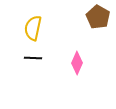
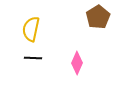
brown pentagon: rotated 10 degrees clockwise
yellow semicircle: moved 2 px left, 1 px down
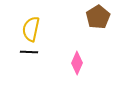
black line: moved 4 px left, 6 px up
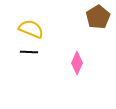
yellow semicircle: rotated 100 degrees clockwise
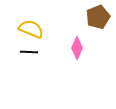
brown pentagon: rotated 10 degrees clockwise
pink diamond: moved 15 px up
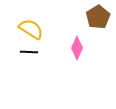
brown pentagon: rotated 10 degrees counterclockwise
yellow semicircle: rotated 10 degrees clockwise
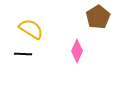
pink diamond: moved 3 px down
black line: moved 6 px left, 2 px down
